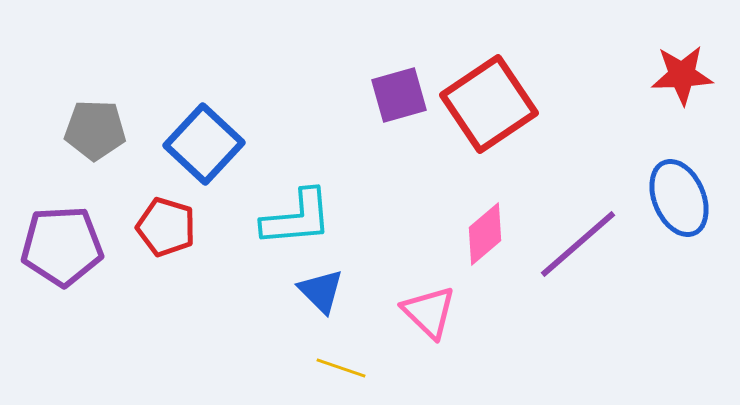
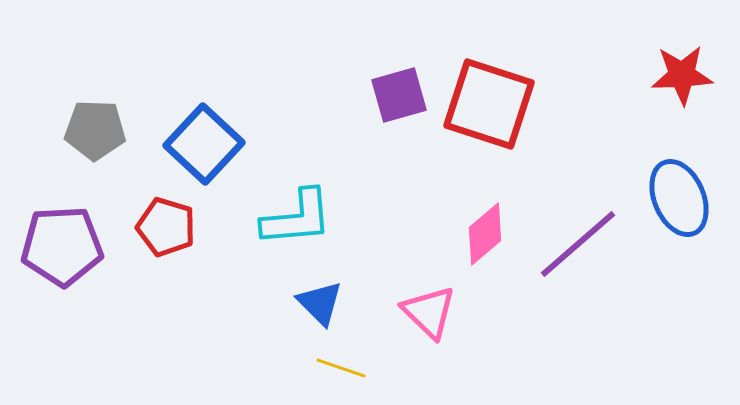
red square: rotated 38 degrees counterclockwise
blue triangle: moved 1 px left, 12 px down
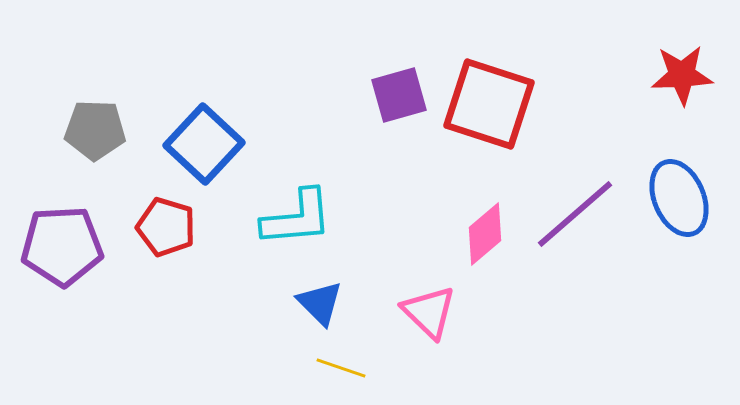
purple line: moved 3 px left, 30 px up
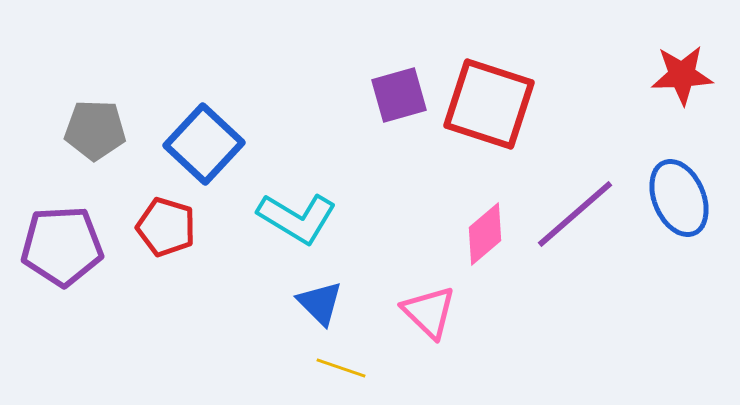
cyan L-shape: rotated 36 degrees clockwise
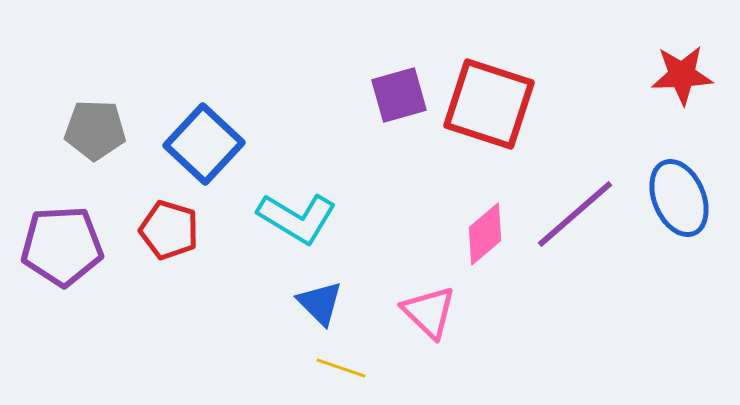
red pentagon: moved 3 px right, 3 px down
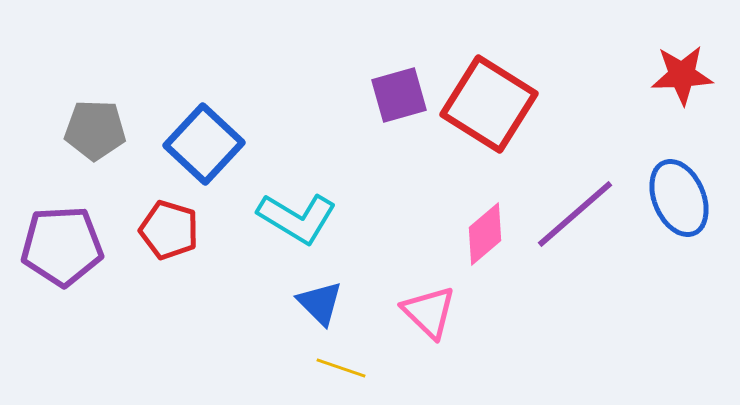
red square: rotated 14 degrees clockwise
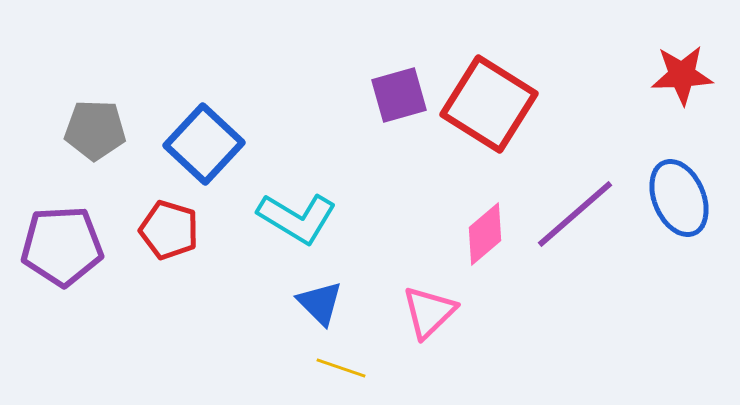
pink triangle: rotated 32 degrees clockwise
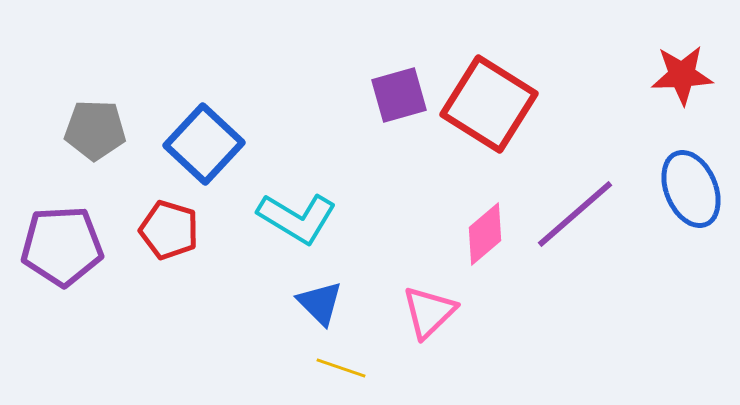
blue ellipse: moved 12 px right, 9 px up
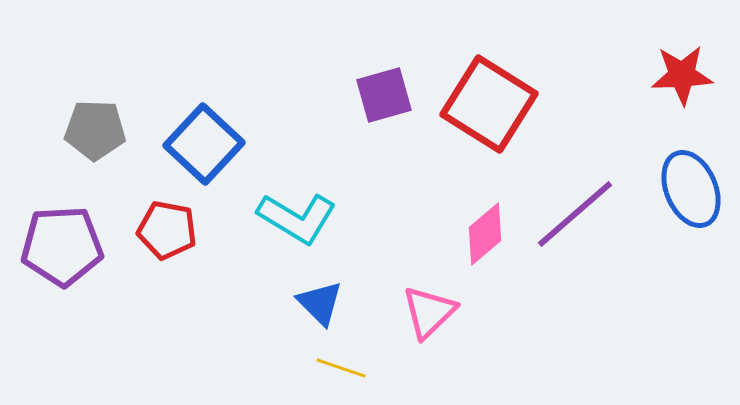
purple square: moved 15 px left
red pentagon: moved 2 px left; rotated 6 degrees counterclockwise
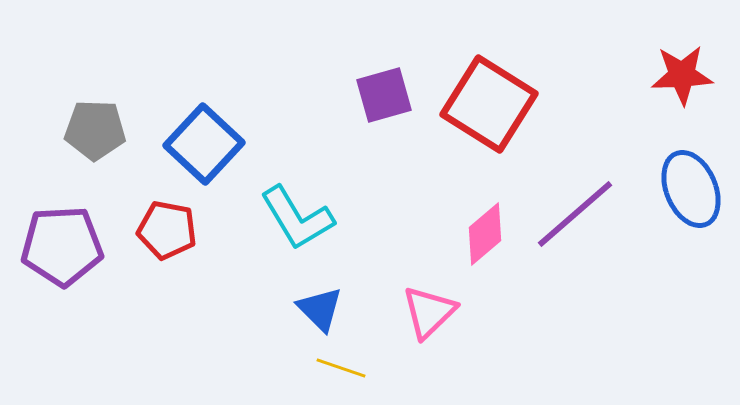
cyan L-shape: rotated 28 degrees clockwise
blue triangle: moved 6 px down
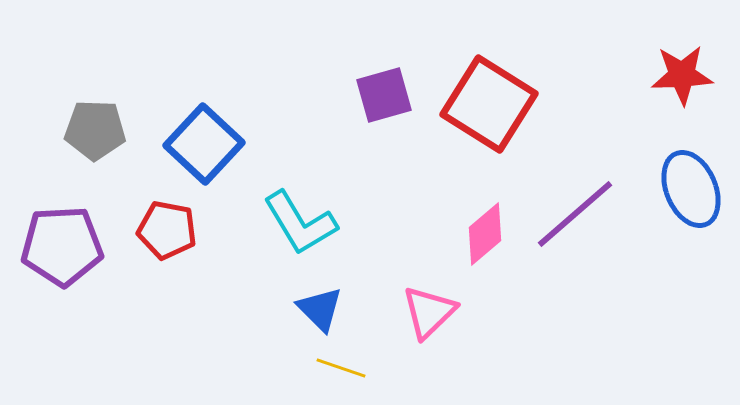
cyan L-shape: moved 3 px right, 5 px down
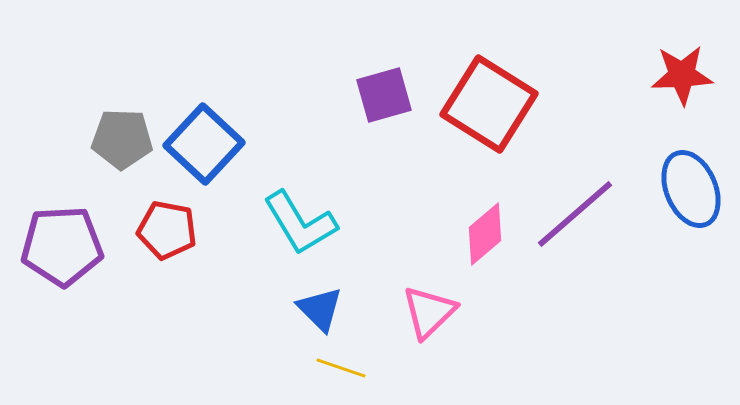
gray pentagon: moved 27 px right, 9 px down
